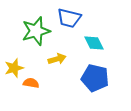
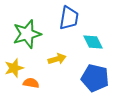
blue trapezoid: rotated 95 degrees counterclockwise
green star: moved 9 px left, 3 px down
cyan diamond: moved 1 px left, 1 px up
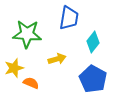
green star: rotated 20 degrees clockwise
cyan diamond: rotated 65 degrees clockwise
blue pentagon: moved 2 px left, 1 px down; rotated 16 degrees clockwise
orange semicircle: rotated 14 degrees clockwise
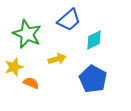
blue trapezoid: moved 2 px down; rotated 40 degrees clockwise
green star: rotated 20 degrees clockwise
cyan diamond: moved 1 px right, 2 px up; rotated 25 degrees clockwise
yellow star: moved 1 px up
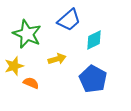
yellow star: moved 1 px up
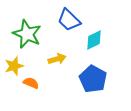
blue trapezoid: rotated 85 degrees clockwise
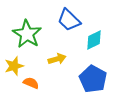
green star: rotated 8 degrees clockwise
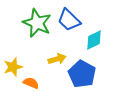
green star: moved 10 px right, 11 px up; rotated 8 degrees counterclockwise
yellow star: moved 1 px left, 1 px down
blue pentagon: moved 11 px left, 5 px up
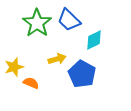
green star: rotated 12 degrees clockwise
yellow star: moved 1 px right
